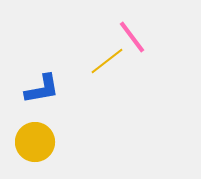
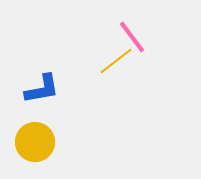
yellow line: moved 9 px right
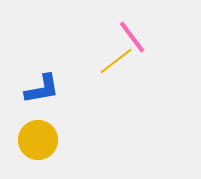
yellow circle: moved 3 px right, 2 px up
